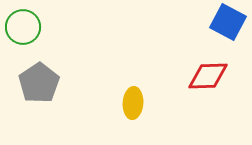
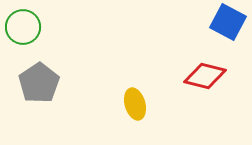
red diamond: moved 3 px left; rotated 15 degrees clockwise
yellow ellipse: moved 2 px right, 1 px down; rotated 20 degrees counterclockwise
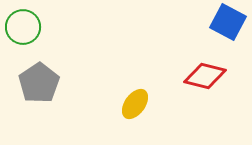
yellow ellipse: rotated 52 degrees clockwise
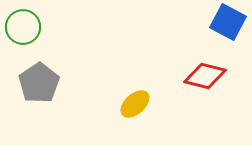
yellow ellipse: rotated 12 degrees clockwise
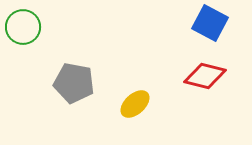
blue square: moved 18 px left, 1 px down
gray pentagon: moved 35 px right; rotated 27 degrees counterclockwise
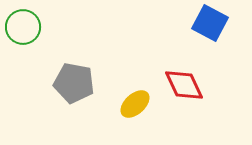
red diamond: moved 21 px left, 9 px down; rotated 51 degrees clockwise
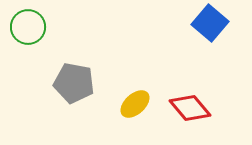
blue square: rotated 12 degrees clockwise
green circle: moved 5 px right
red diamond: moved 6 px right, 23 px down; rotated 15 degrees counterclockwise
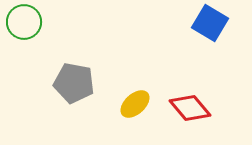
blue square: rotated 9 degrees counterclockwise
green circle: moved 4 px left, 5 px up
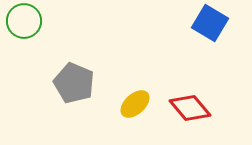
green circle: moved 1 px up
gray pentagon: rotated 12 degrees clockwise
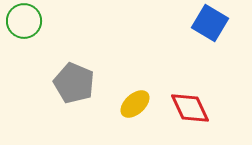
red diamond: rotated 15 degrees clockwise
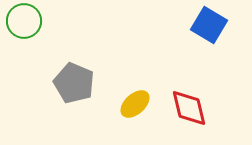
blue square: moved 1 px left, 2 px down
red diamond: moved 1 px left; rotated 12 degrees clockwise
